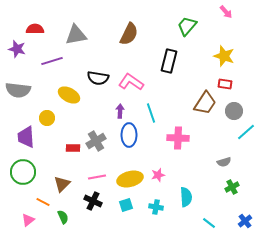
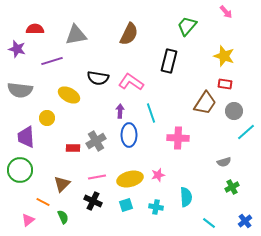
gray semicircle at (18, 90): moved 2 px right
green circle at (23, 172): moved 3 px left, 2 px up
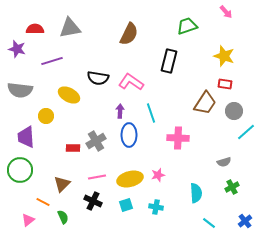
green trapezoid at (187, 26): rotated 30 degrees clockwise
gray triangle at (76, 35): moved 6 px left, 7 px up
yellow circle at (47, 118): moved 1 px left, 2 px up
cyan semicircle at (186, 197): moved 10 px right, 4 px up
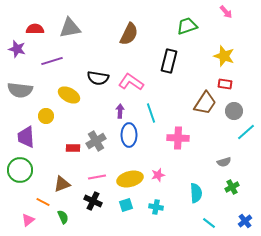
brown triangle at (62, 184): rotated 24 degrees clockwise
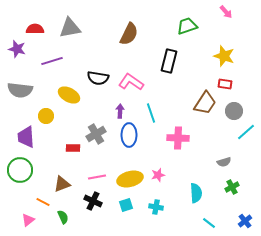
gray cross at (96, 141): moved 7 px up
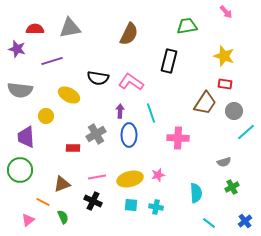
green trapezoid at (187, 26): rotated 10 degrees clockwise
cyan square at (126, 205): moved 5 px right; rotated 24 degrees clockwise
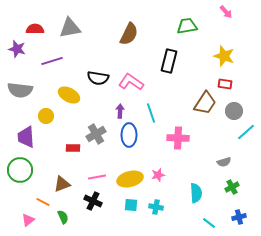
blue cross at (245, 221): moved 6 px left, 4 px up; rotated 24 degrees clockwise
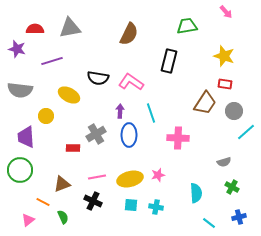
green cross at (232, 187): rotated 32 degrees counterclockwise
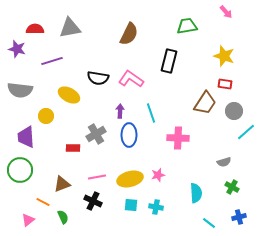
pink L-shape at (131, 82): moved 3 px up
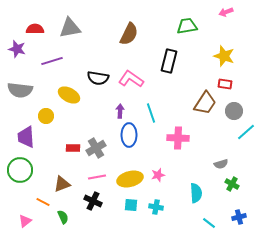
pink arrow at (226, 12): rotated 112 degrees clockwise
gray cross at (96, 134): moved 14 px down
gray semicircle at (224, 162): moved 3 px left, 2 px down
green cross at (232, 187): moved 3 px up
pink triangle at (28, 220): moved 3 px left, 1 px down
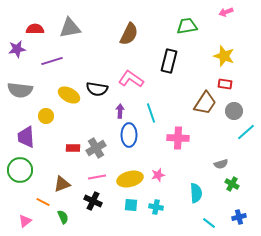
purple star at (17, 49): rotated 24 degrees counterclockwise
black semicircle at (98, 78): moved 1 px left, 11 px down
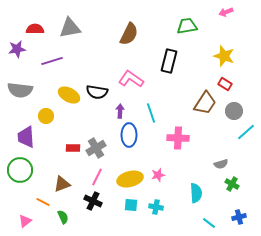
red rectangle at (225, 84): rotated 24 degrees clockwise
black semicircle at (97, 89): moved 3 px down
pink line at (97, 177): rotated 54 degrees counterclockwise
